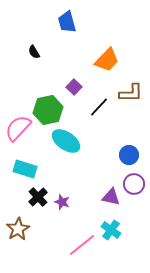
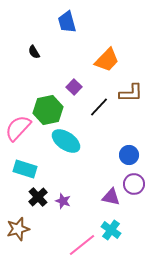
purple star: moved 1 px right, 1 px up
brown star: rotated 15 degrees clockwise
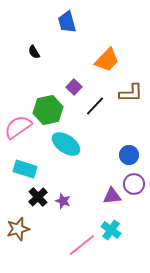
black line: moved 4 px left, 1 px up
pink semicircle: moved 1 px up; rotated 12 degrees clockwise
cyan ellipse: moved 3 px down
purple triangle: moved 1 px right, 1 px up; rotated 18 degrees counterclockwise
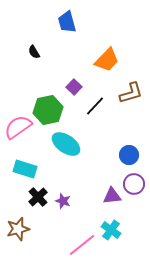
brown L-shape: rotated 15 degrees counterclockwise
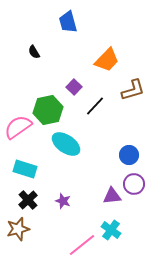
blue trapezoid: moved 1 px right
brown L-shape: moved 2 px right, 3 px up
black cross: moved 10 px left, 3 px down
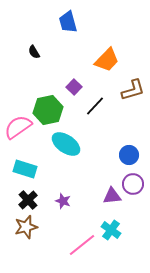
purple circle: moved 1 px left
brown star: moved 8 px right, 2 px up
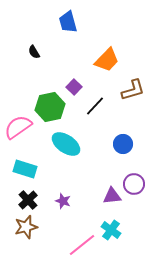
green hexagon: moved 2 px right, 3 px up
blue circle: moved 6 px left, 11 px up
purple circle: moved 1 px right
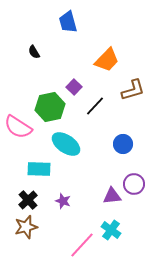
pink semicircle: rotated 112 degrees counterclockwise
cyan rectangle: moved 14 px right; rotated 15 degrees counterclockwise
pink line: rotated 8 degrees counterclockwise
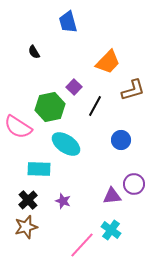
orange trapezoid: moved 1 px right, 2 px down
black line: rotated 15 degrees counterclockwise
blue circle: moved 2 px left, 4 px up
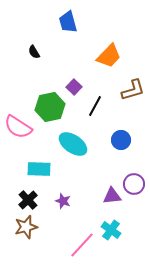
orange trapezoid: moved 1 px right, 6 px up
cyan ellipse: moved 7 px right
